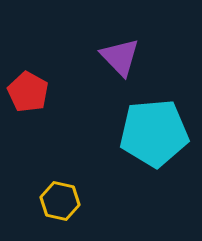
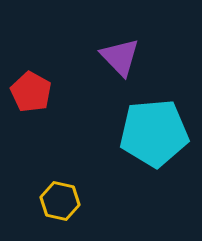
red pentagon: moved 3 px right
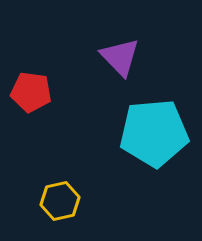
red pentagon: rotated 21 degrees counterclockwise
yellow hexagon: rotated 24 degrees counterclockwise
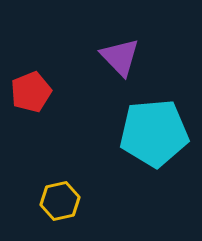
red pentagon: rotated 30 degrees counterclockwise
